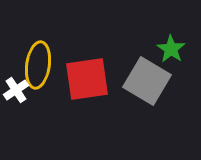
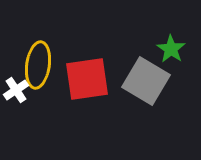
gray square: moved 1 px left
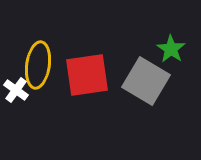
red square: moved 4 px up
white cross: rotated 20 degrees counterclockwise
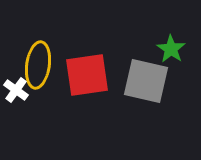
gray square: rotated 18 degrees counterclockwise
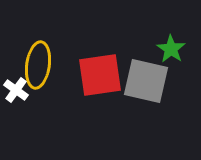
red square: moved 13 px right
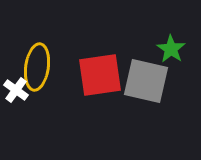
yellow ellipse: moved 1 px left, 2 px down
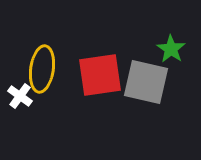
yellow ellipse: moved 5 px right, 2 px down
gray square: moved 1 px down
white cross: moved 4 px right, 6 px down
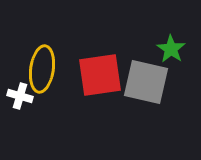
white cross: rotated 20 degrees counterclockwise
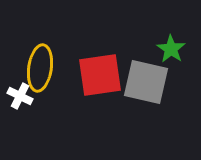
yellow ellipse: moved 2 px left, 1 px up
white cross: rotated 10 degrees clockwise
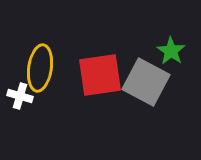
green star: moved 2 px down
gray square: rotated 15 degrees clockwise
white cross: rotated 10 degrees counterclockwise
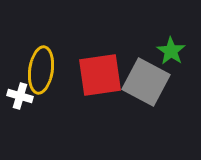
yellow ellipse: moved 1 px right, 2 px down
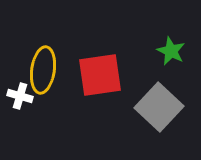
green star: rotated 8 degrees counterclockwise
yellow ellipse: moved 2 px right
gray square: moved 13 px right, 25 px down; rotated 15 degrees clockwise
